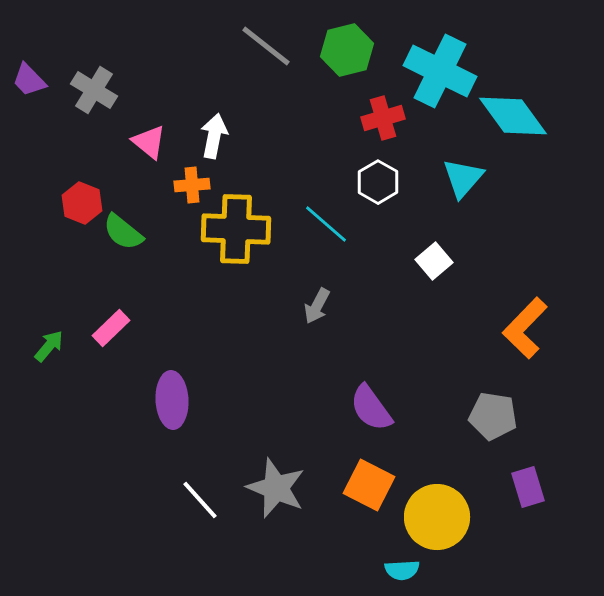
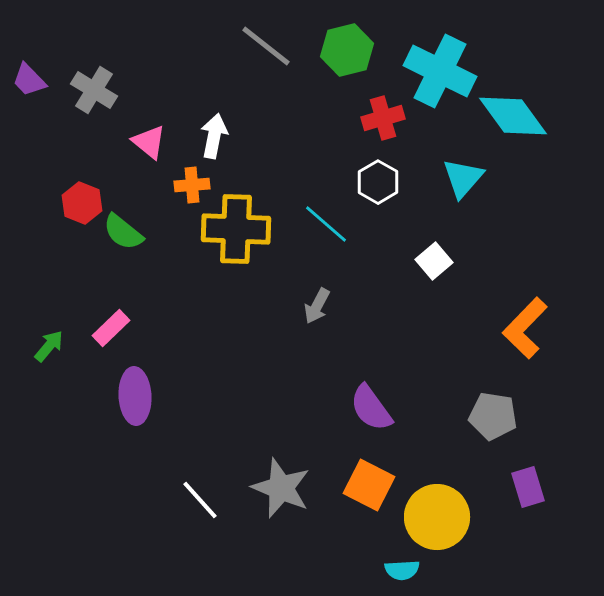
purple ellipse: moved 37 px left, 4 px up
gray star: moved 5 px right
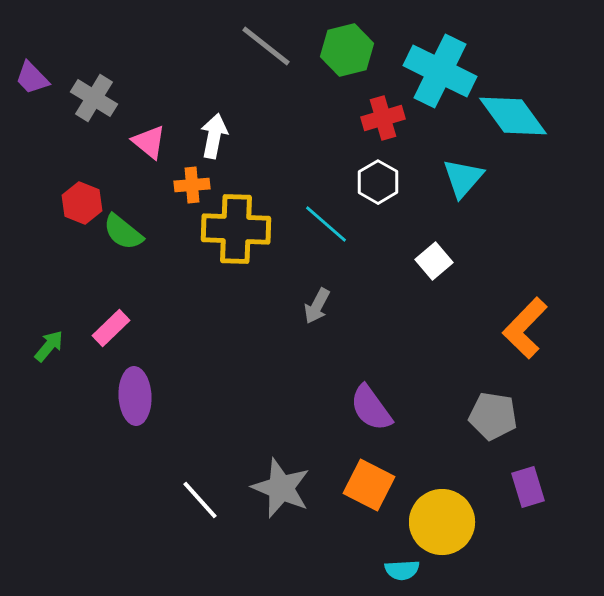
purple trapezoid: moved 3 px right, 2 px up
gray cross: moved 8 px down
yellow circle: moved 5 px right, 5 px down
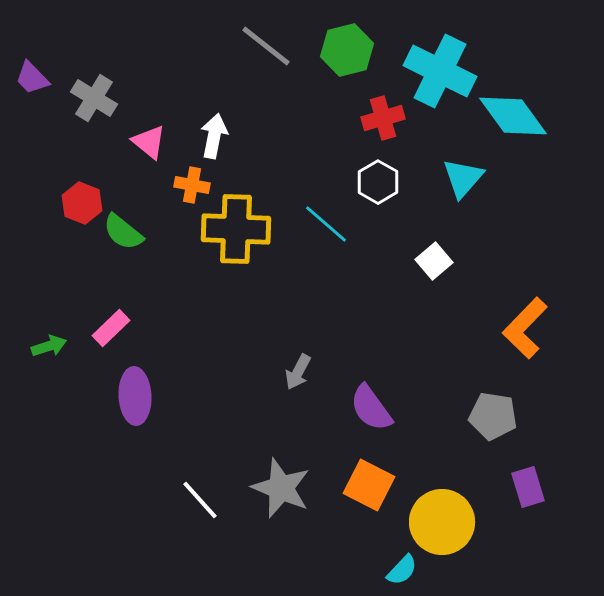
orange cross: rotated 16 degrees clockwise
gray arrow: moved 19 px left, 66 px down
green arrow: rotated 32 degrees clockwise
cyan semicircle: rotated 44 degrees counterclockwise
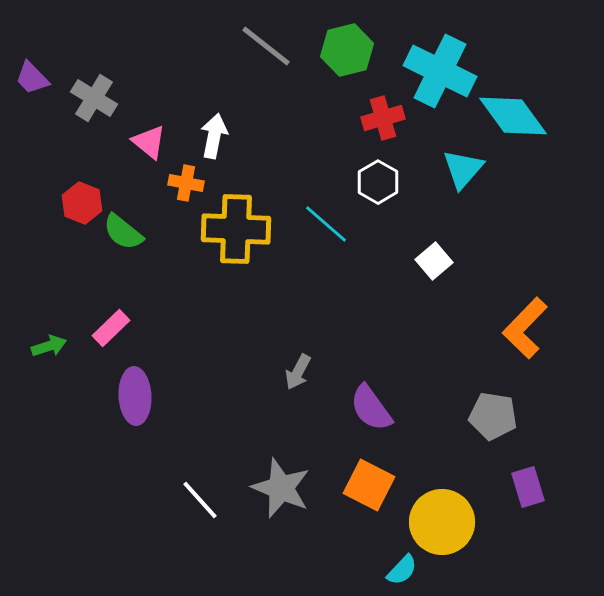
cyan triangle: moved 9 px up
orange cross: moved 6 px left, 2 px up
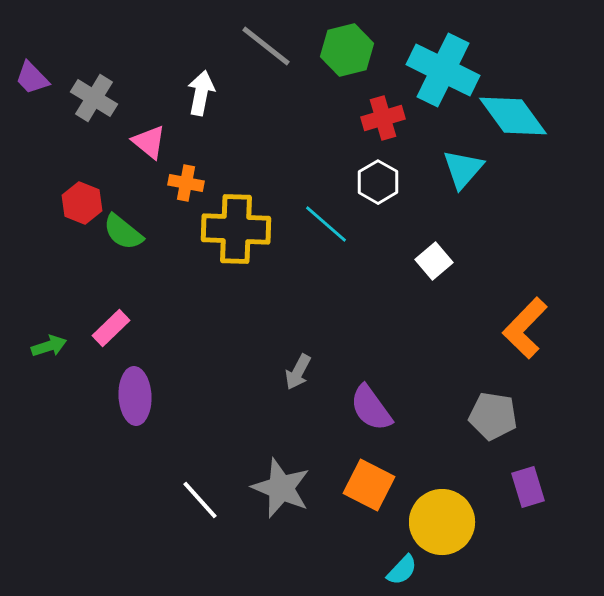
cyan cross: moved 3 px right, 1 px up
white arrow: moved 13 px left, 43 px up
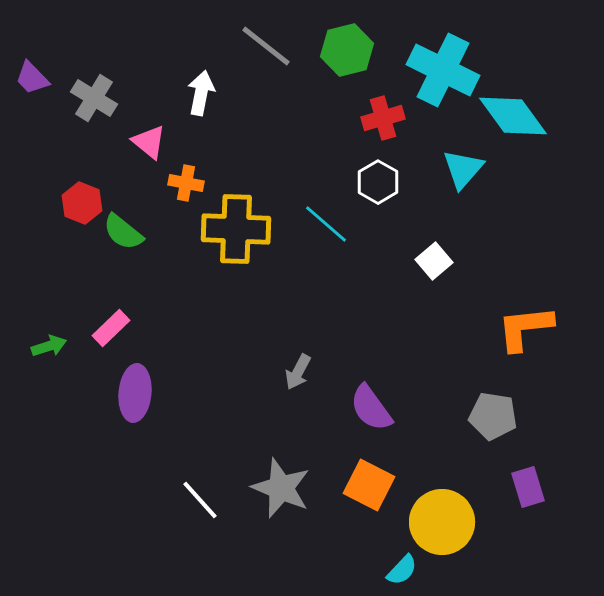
orange L-shape: rotated 40 degrees clockwise
purple ellipse: moved 3 px up; rotated 8 degrees clockwise
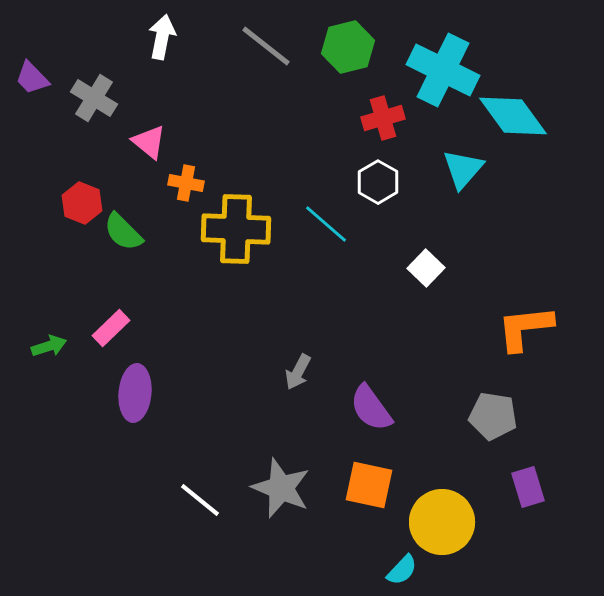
green hexagon: moved 1 px right, 3 px up
white arrow: moved 39 px left, 56 px up
green semicircle: rotated 6 degrees clockwise
white square: moved 8 px left, 7 px down; rotated 6 degrees counterclockwise
orange square: rotated 15 degrees counterclockwise
white line: rotated 9 degrees counterclockwise
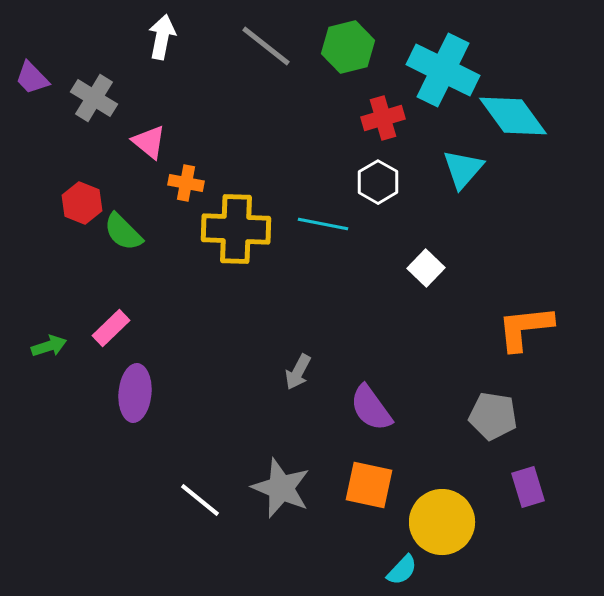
cyan line: moved 3 px left; rotated 30 degrees counterclockwise
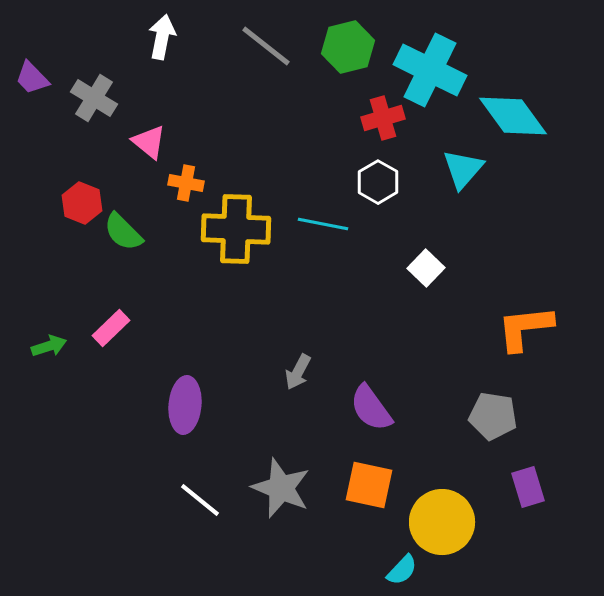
cyan cross: moved 13 px left
purple ellipse: moved 50 px right, 12 px down
